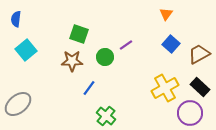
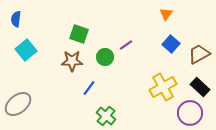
yellow cross: moved 2 px left, 1 px up
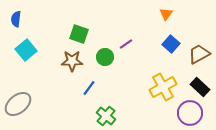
purple line: moved 1 px up
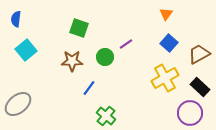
green square: moved 6 px up
blue square: moved 2 px left, 1 px up
yellow cross: moved 2 px right, 9 px up
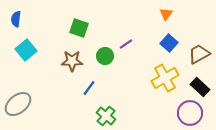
green circle: moved 1 px up
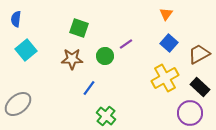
brown star: moved 2 px up
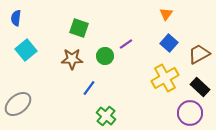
blue semicircle: moved 1 px up
